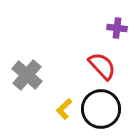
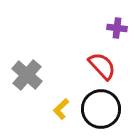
yellow L-shape: moved 3 px left
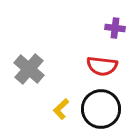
purple cross: moved 2 px left
red semicircle: rotated 140 degrees clockwise
gray cross: moved 2 px right, 6 px up
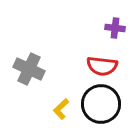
gray cross: rotated 16 degrees counterclockwise
black circle: moved 5 px up
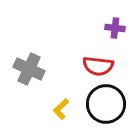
red semicircle: moved 4 px left
black circle: moved 5 px right
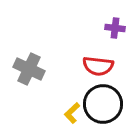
black circle: moved 3 px left
yellow L-shape: moved 11 px right, 4 px down
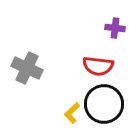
gray cross: moved 2 px left, 1 px up
black circle: moved 1 px right
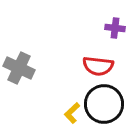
gray cross: moved 8 px left
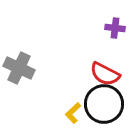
red semicircle: moved 7 px right, 8 px down; rotated 20 degrees clockwise
yellow L-shape: moved 1 px right
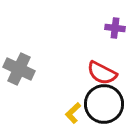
gray cross: moved 1 px down
red semicircle: moved 3 px left, 1 px up
